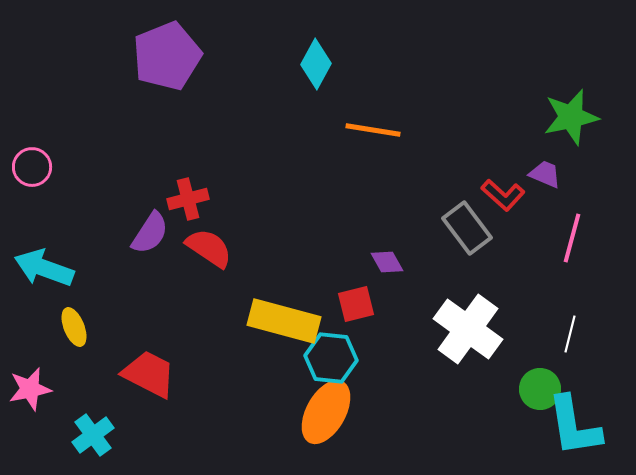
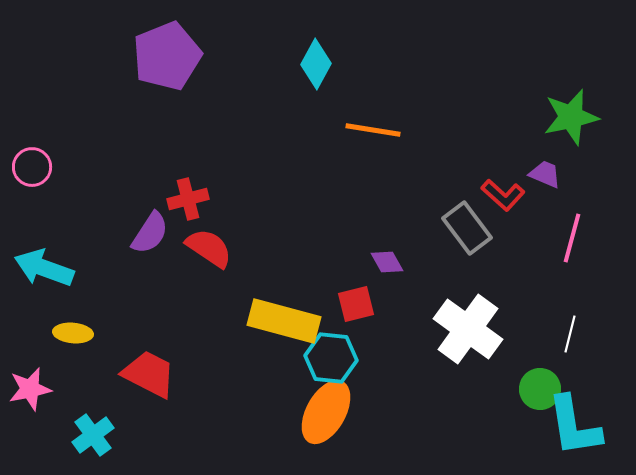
yellow ellipse: moved 1 px left, 6 px down; rotated 63 degrees counterclockwise
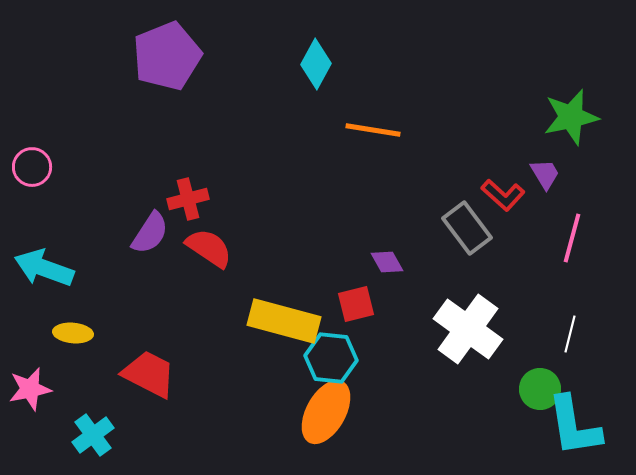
purple trapezoid: rotated 36 degrees clockwise
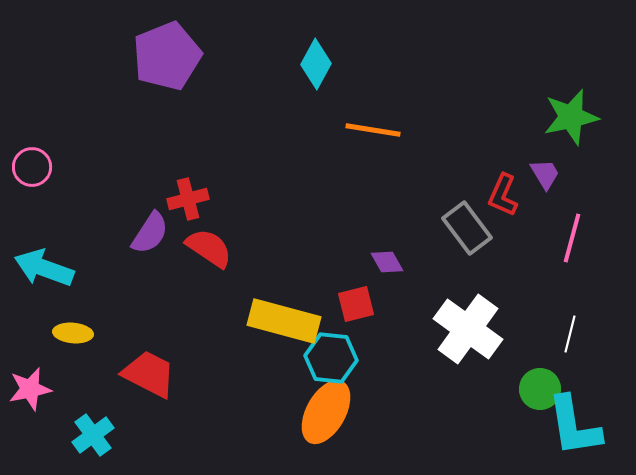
red L-shape: rotated 72 degrees clockwise
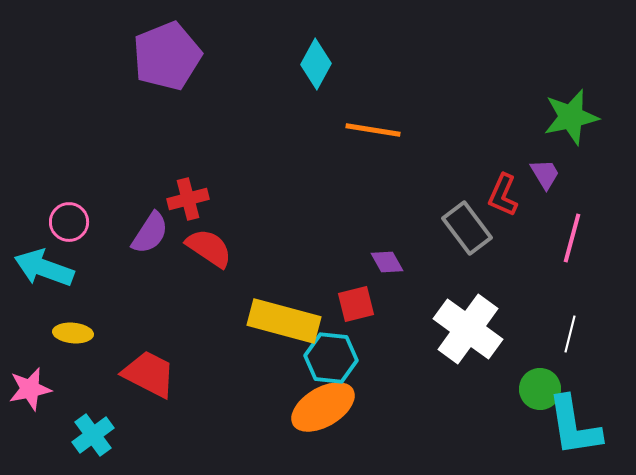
pink circle: moved 37 px right, 55 px down
orange ellipse: moved 3 px left, 5 px up; rotated 30 degrees clockwise
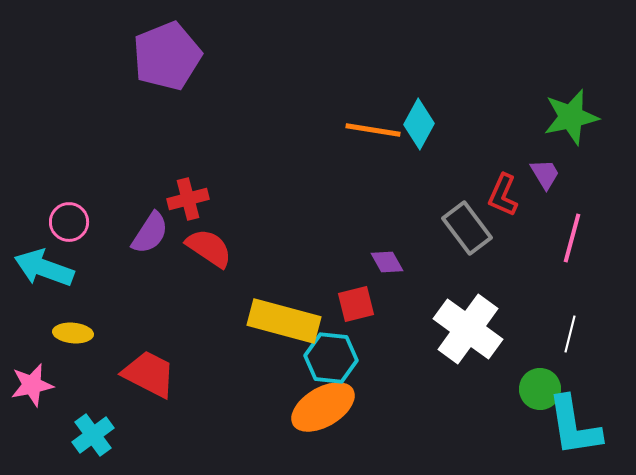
cyan diamond: moved 103 px right, 60 px down
pink star: moved 2 px right, 4 px up
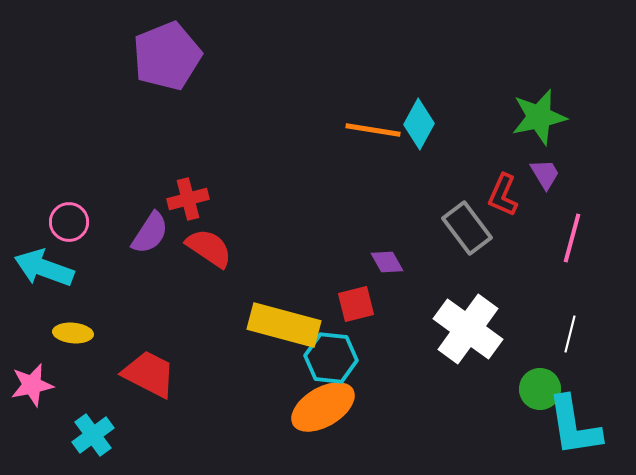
green star: moved 32 px left
yellow rectangle: moved 4 px down
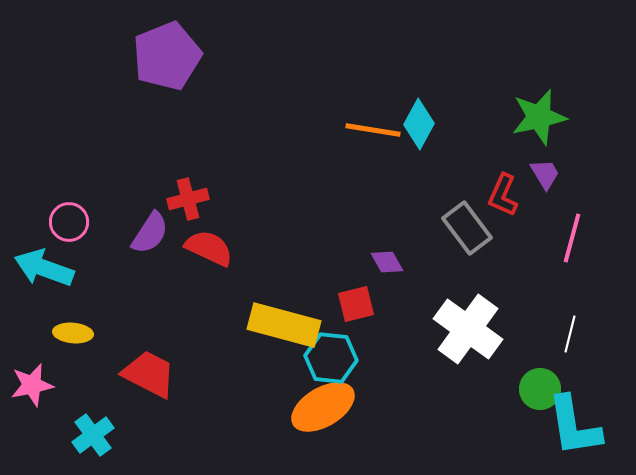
red semicircle: rotated 9 degrees counterclockwise
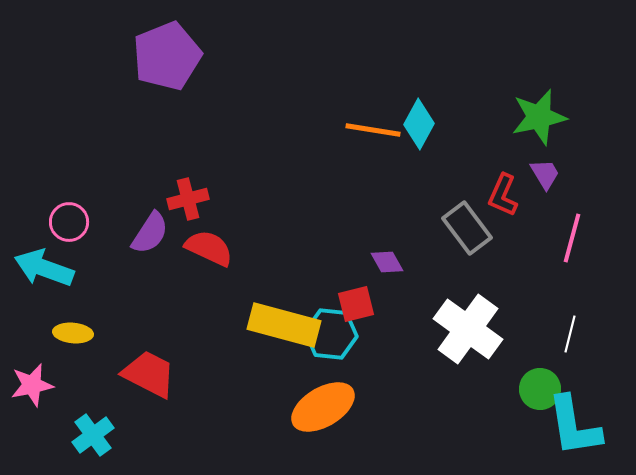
cyan hexagon: moved 24 px up
